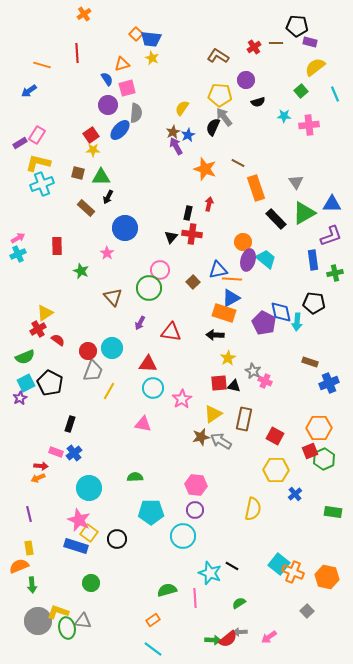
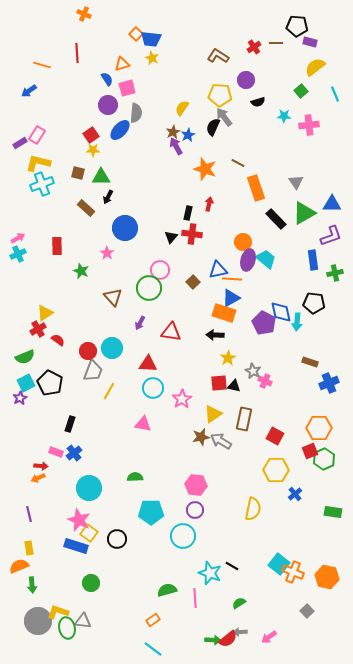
orange cross at (84, 14): rotated 32 degrees counterclockwise
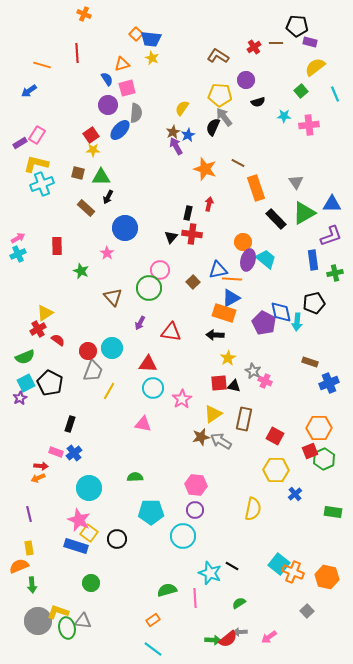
yellow L-shape at (38, 163): moved 2 px left, 1 px down
black pentagon at (314, 303): rotated 20 degrees counterclockwise
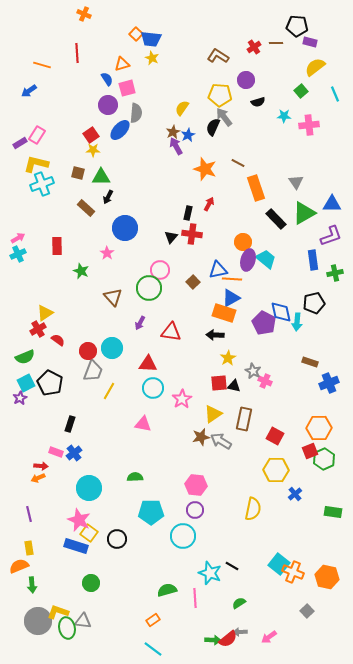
red arrow at (209, 204): rotated 16 degrees clockwise
